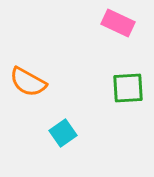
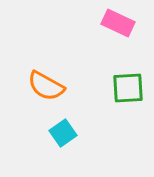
orange semicircle: moved 18 px right, 4 px down
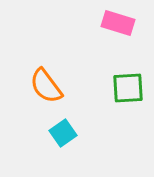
pink rectangle: rotated 8 degrees counterclockwise
orange semicircle: rotated 24 degrees clockwise
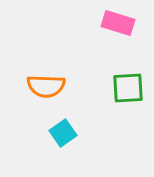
orange semicircle: rotated 51 degrees counterclockwise
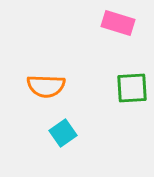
green square: moved 4 px right
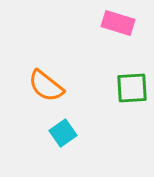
orange semicircle: rotated 36 degrees clockwise
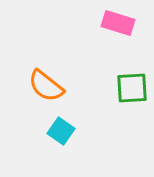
cyan square: moved 2 px left, 2 px up; rotated 20 degrees counterclockwise
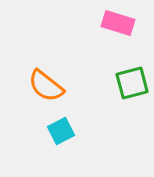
green square: moved 5 px up; rotated 12 degrees counterclockwise
cyan square: rotated 28 degrees clockwise
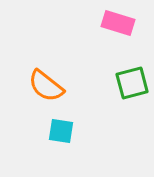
cyan square: rotated 36 degrees clockwise
